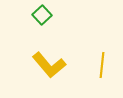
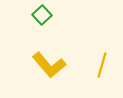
yellow line: rotated 10 degrees clockwise
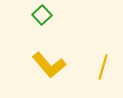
yellow line: moved 1 px right, 2 px down
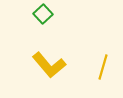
green square: moved 1 px right, 1 px up
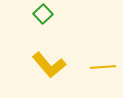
yellow line: rotated 70 degrees clockwise
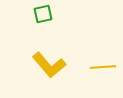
green square: rotated 30 degrees clockwise
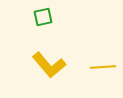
green square: moved 3 px down
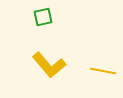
yellow line: moved 4 px down; rotated 15 degrees clockwise
